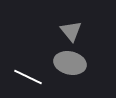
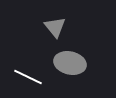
gray triangle: moved 16 px left, 4 px up
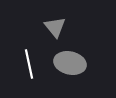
white line: moved 1 px right, 13 px up; rotated 52 degrees clockwise
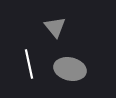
gray ellipse: moved 6 px down
